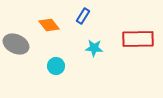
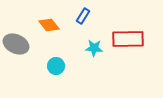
red rectangle: moved 10 px left
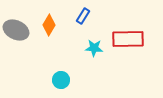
orange diamond: rotated 70 degrees clockwise
gray ellipse: moved 14 px up
cyan circle: moved 5 px right, 14 px down
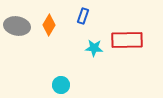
blue rectangle: rotated 14 degrees counterclockwise
gray ellipse: moved 1 px right, 4 px up; rotated 15 degrees counterclockwise
red rectangle: moved 1 px left, 1 px down
cyan circle: moved 5 px down
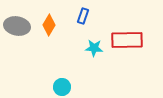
cyan circle: moved 1 px right, 2 px down
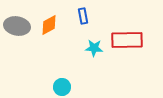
blue rectangle: rotated 28 degrees counterclockwise
orange diamond: rotated 30 degrees clockwise
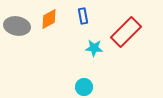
orange diamond: moved 6 px up
red rectangle: moved 1 px left, 8 px up; rotated 44 degrees counterclockwise
cyan circle: moved 22 px right
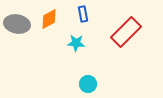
blue rectangle: moved 2 px up
gray ellipse: moved 2 px up
cyan star: moved 18 px left, 5 px up
cyan circle: moved 4 px right, 3 px up
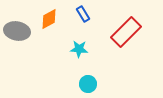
blue rectangle: rotated 21 degrees counterclockwise
gray ellipse: moved 7 px down
cyan star: moved 3 px right, 6 px down
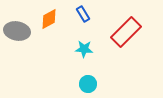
cyan star: moved 5 px right
